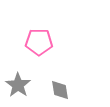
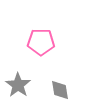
pink pentagon: moved 2 px right
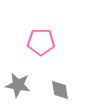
gray star: rotated 25 degrees counterclockwise
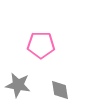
pink pentagon: moved 3 px down
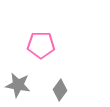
gray diamond: rotated 45 degrees clockwise
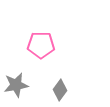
gray star: moved 2 px left; rotated 20 degrees counterclockwise
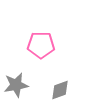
gray diamond: rotated 35 degrees clockwise
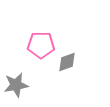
gray diamond: moved 7 px right, 28 px up
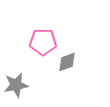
pink pentagon: moved 2 px right, 3 px up
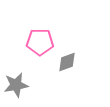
pink pentagon: moved 3 px left
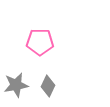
gray diamond: moved 19 px left, 24 px down; rotated 45 degrees counterclockwise
